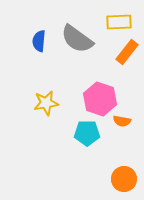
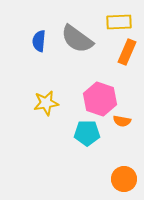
orange rectangle: rotated 15 degrees counterclockwise
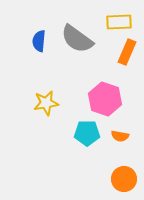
pink hexagon: moved 5 px right
orange semicircle: moved 2 px left, 15 px down
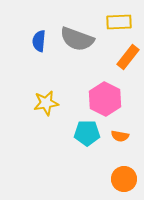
gray semicircle: rotated 16 degrees counterclockwise
orange rectangle: moved 1 px right, 5 px down; rotated 15 degrees clockwise
pink hexagon: rotated 8 degrees clockwise
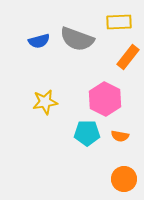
blue semicircle: rotated 110 degrees counterclockwise
yellow star: moved 1 px left, 1 px up
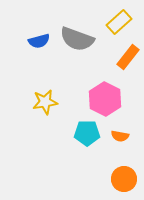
yellow rectangle: rotated 40 degrees counterclockwise
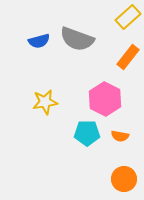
yellow rectangle: moved 9 px right, 5 px up
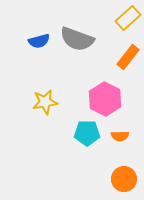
yellow rectangle: moved 1 px down
orange semicircle: rotated 12 degrees counterclockwise
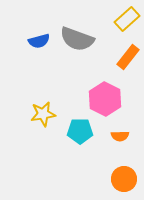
yellow rectangle: moved 1 px left, 1 px down
yellow star: moved 2 px left, 12 px down
cyan pentagon: moved 7 px left, 2 px up
